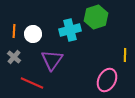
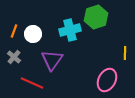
orange line: rotated 16 degrees clockwise
yellow line: moved 2 px up
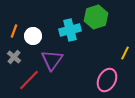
white circle: moved 2 px down
yellow line: rotated 24 degrees clockwise
red line: moved 3 px left, 3 px up; rotated 70 degrees counterclockwise
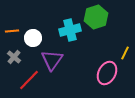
orange line: moved 2 px left; rotated 64 degrees clockwise
white circle: moved 2 px down
pink ellipse: moved 7 px up
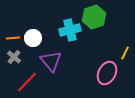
green hexagon: moved 2 px left
orange line: moved 1 px right, 7 px down
purple triangle: moved 1 px left, 1 px down; rotated 15 degrees counterclockwise
red line: moved 2 px left, 2 px down
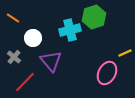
orange line: moved 20 px up; rotated 40 degrees clockwise
yellow line: rotated 40 degrees clockwise
red line: moved 2 px left
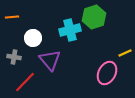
orange line: moved 1 px left, 1 px up; rotated 40 degrees counterclockwise
gray cross: rotated 32 degrees counterclockwise
purple triangle: moved 1 px left, 1 px up
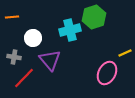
red line: moved 1 px left, 4 px up
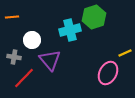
white circle: moved 1 px left, 2 px down
pink ellipse: moved 1 px right
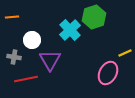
cyan cross: rotated 30 degrees counterclockwise
purple triangle: rotated 10 degrees clockwise
red line: moved 2 px right, 1 px down; rotated 35 degrees clockwise
